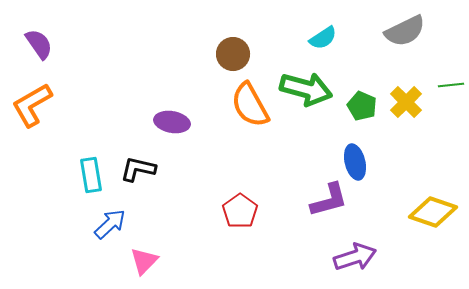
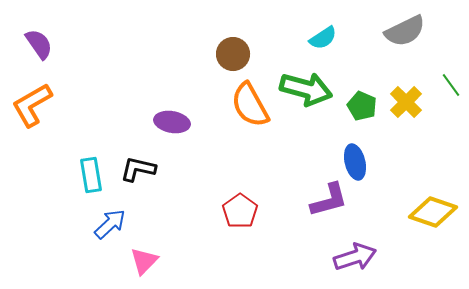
green line: rotated 60 degrees clockwise
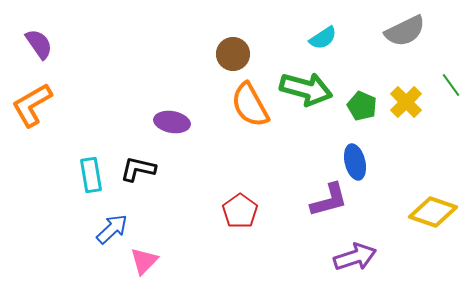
blue arrow: moved 2 px right, 5 px down
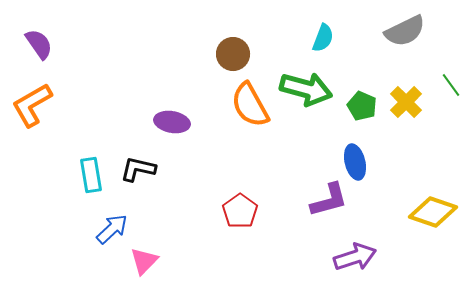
cyan semicircle: rotated 36 degrees counterclockwise
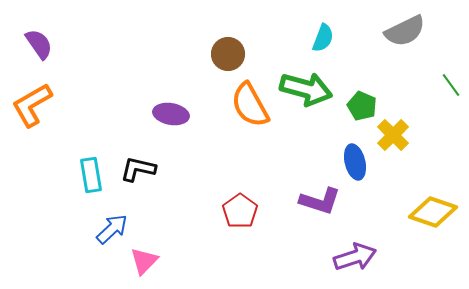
brown circle: moved 5 px left
yellow cross: moved 13 px left, 33 px down
purple ellipse: moved 1 px left, 8 px up
purple L-shape: moved 9 px left, 1 px down; rotated 33 degrees clockwise
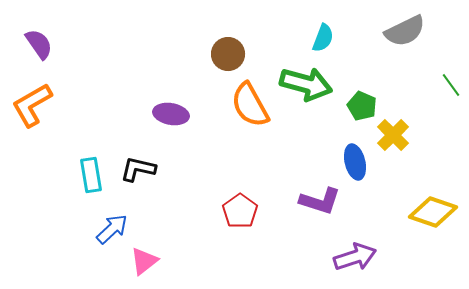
green arrow: moved 5 px up
pink triangle: rotated 8 degrees clockwise
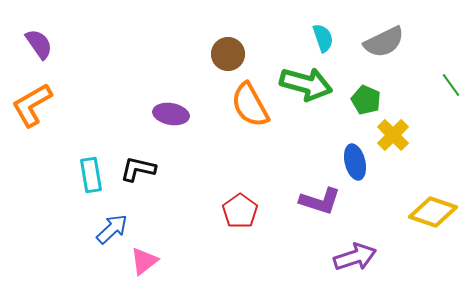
gray semicircle: moved 21 px left, 11 px down
cyan semicircle: rotated 40 degrees counterclockwise
green pentagon: moved 4 px right, 6 px up
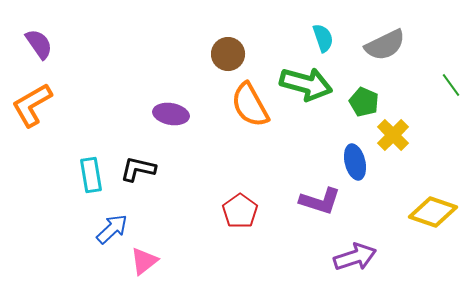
gray semicircle: moved 1 px right, 3 px down
green pentagon: moved 2 px left, 2 px down
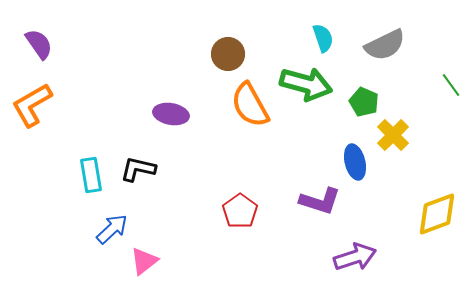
yellow diamond: moved 4 px right, 2 px down; rotated 39 degrees counterclockwise
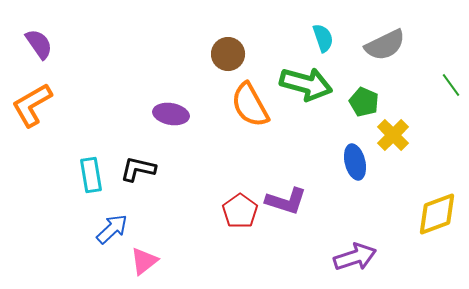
purple L-shape: moved 34 px left
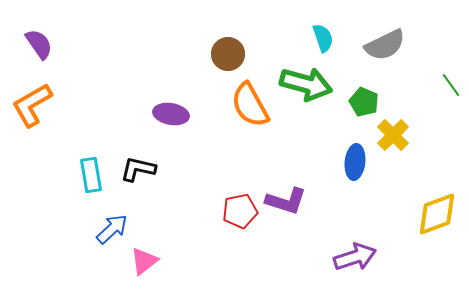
blue ellipse: rotated 20 degrees clockwise
red pentagon: rotated 24 degrees clockwise
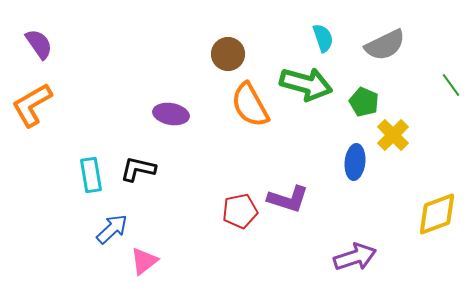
purple L-shape: moved 2 px right, 2 px up
